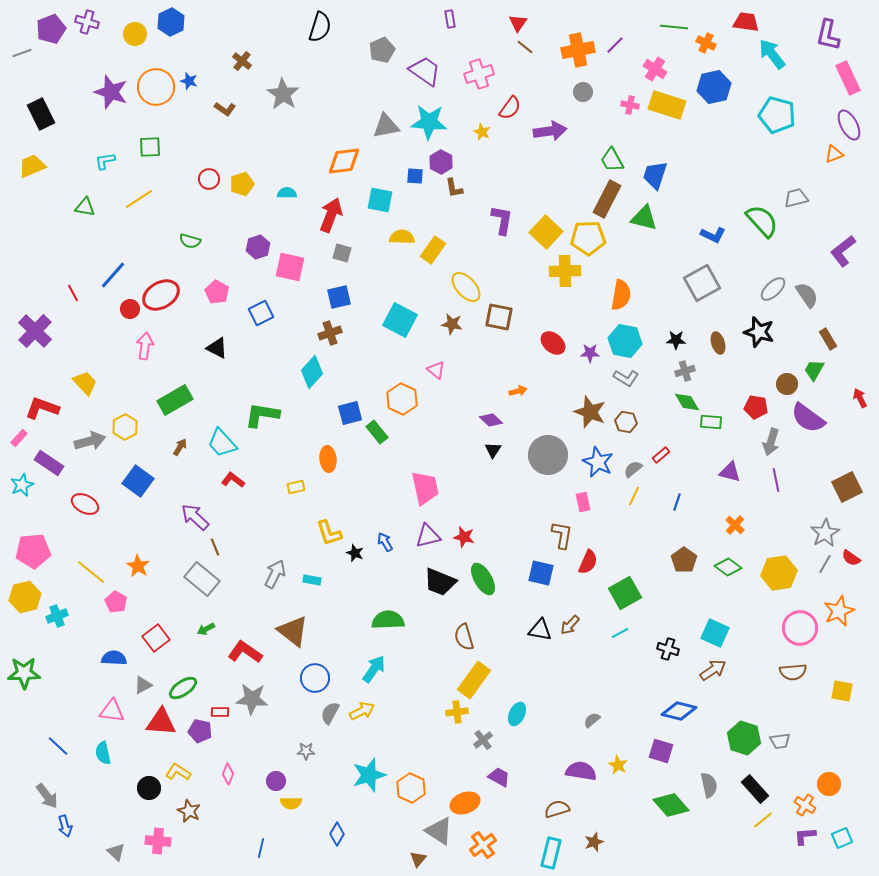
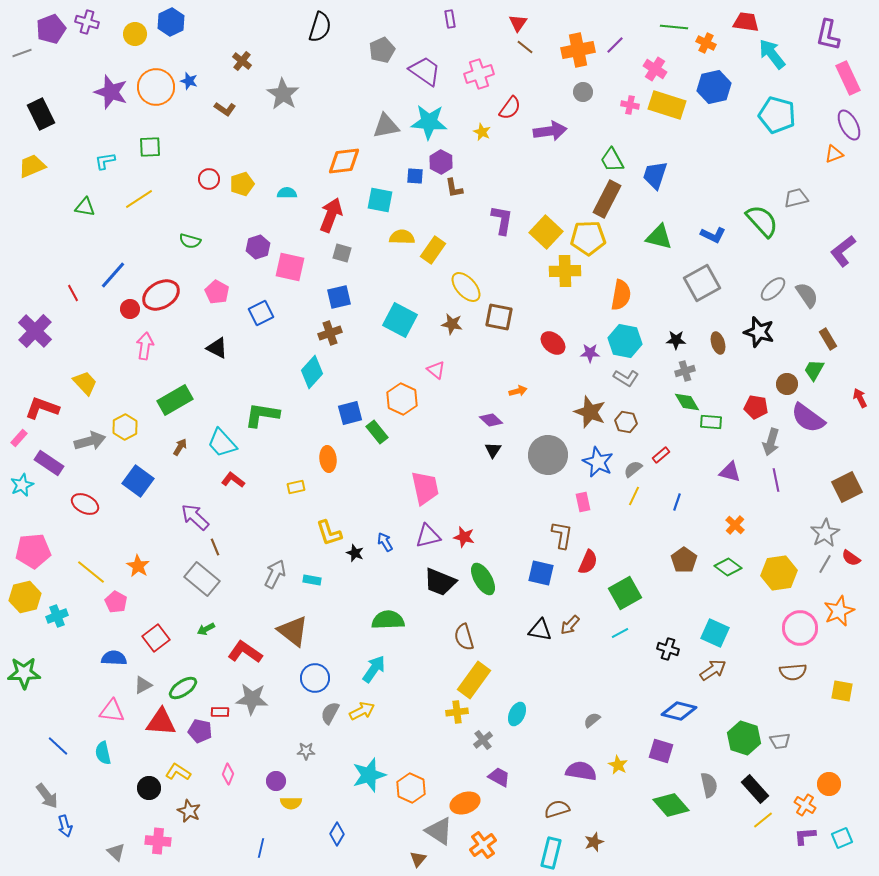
green triangle at (644, 218): moved 15 px right, 19 px down
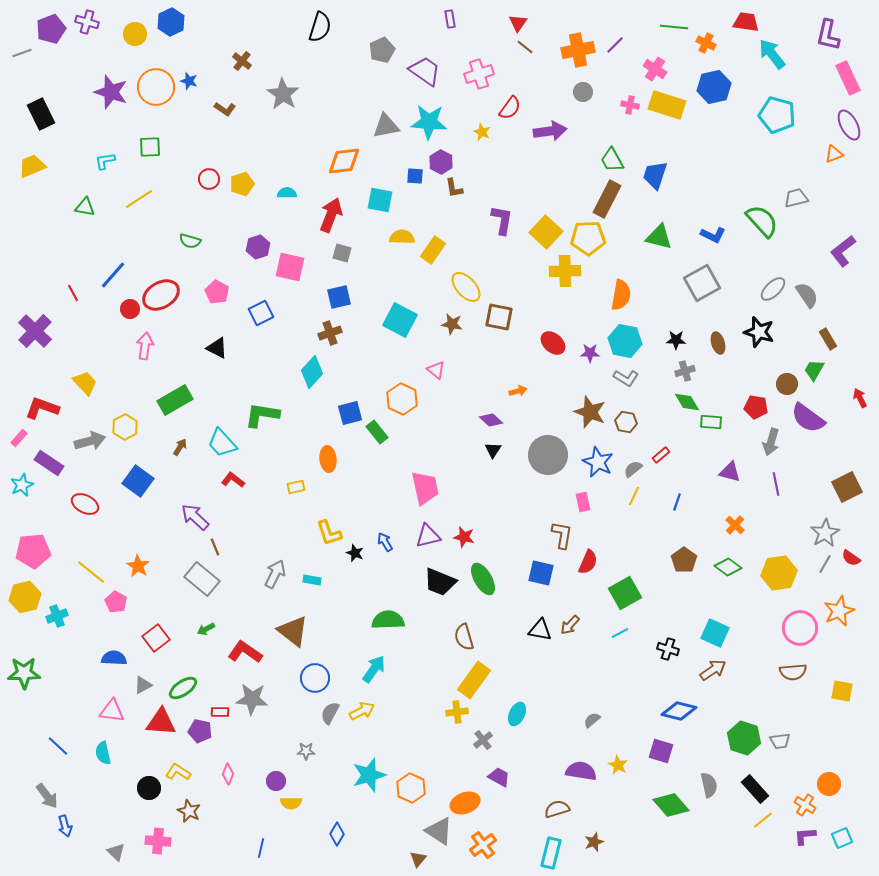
purple line at (776, 480): moved 4 px down
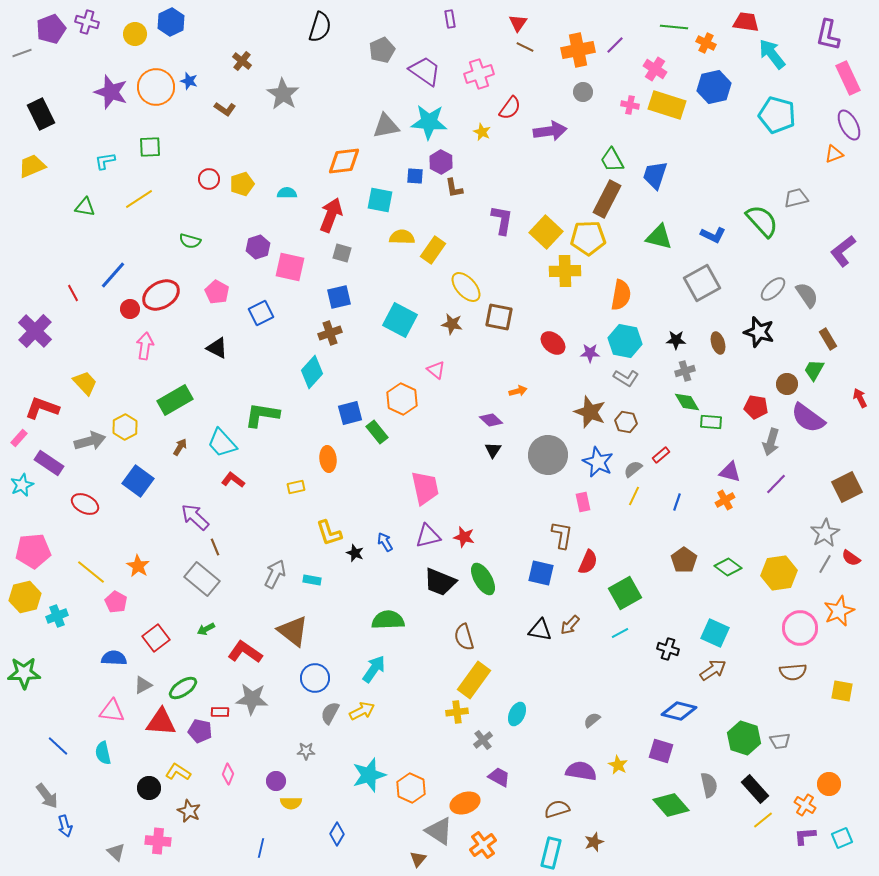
brown line at (525, 47): rotated 12 degrees counterclockwise
purple line at (776, 484): rotated 55 degrees clockwise
orange cross at (735, 525): moved 10 px left, 25 px up; rotated 18 degrees clockwise
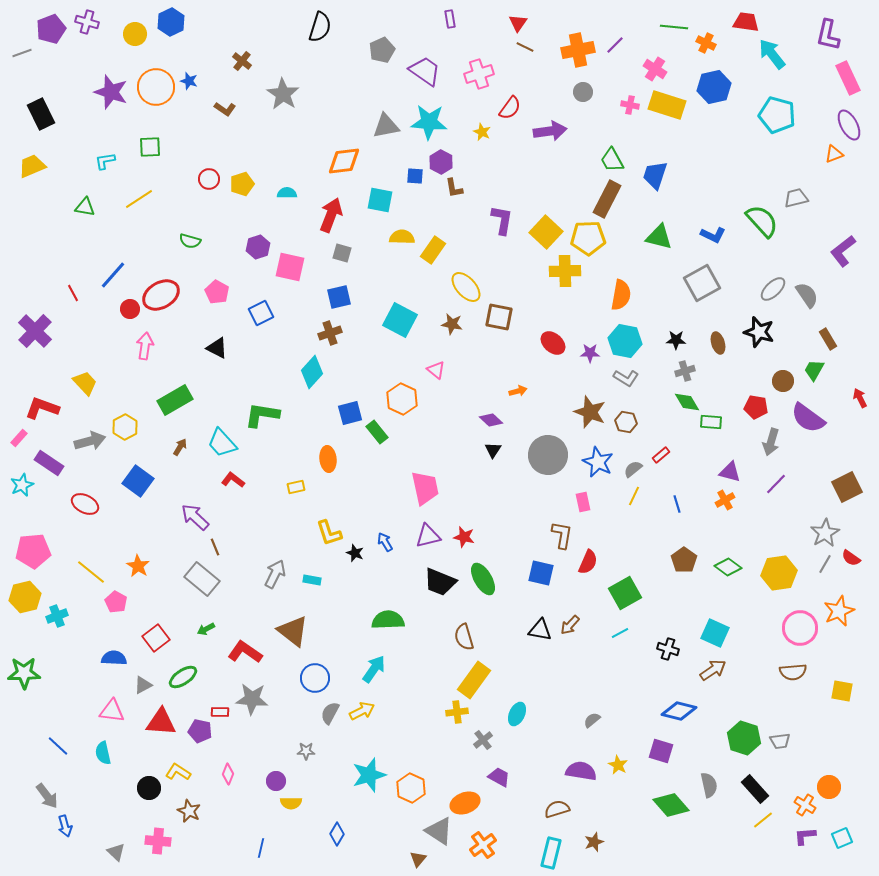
brown circle at (787, 384): moved 4 px left, 3 px up
blue line at (677, 502): moved 2 px down; rotated 36 degrees counterclockwise
green ellipse at (183, 688): moved 11 px up
orange circle at (829, 784): moved 3 px down
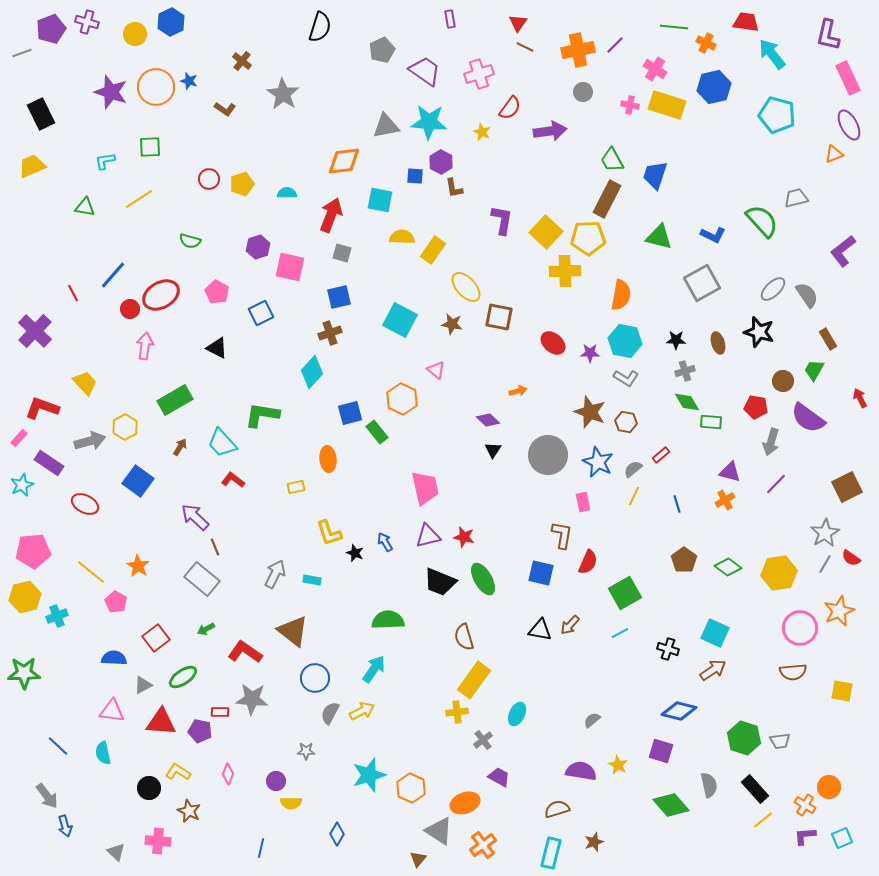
purple diamond at (491, 420): moved 3 px left
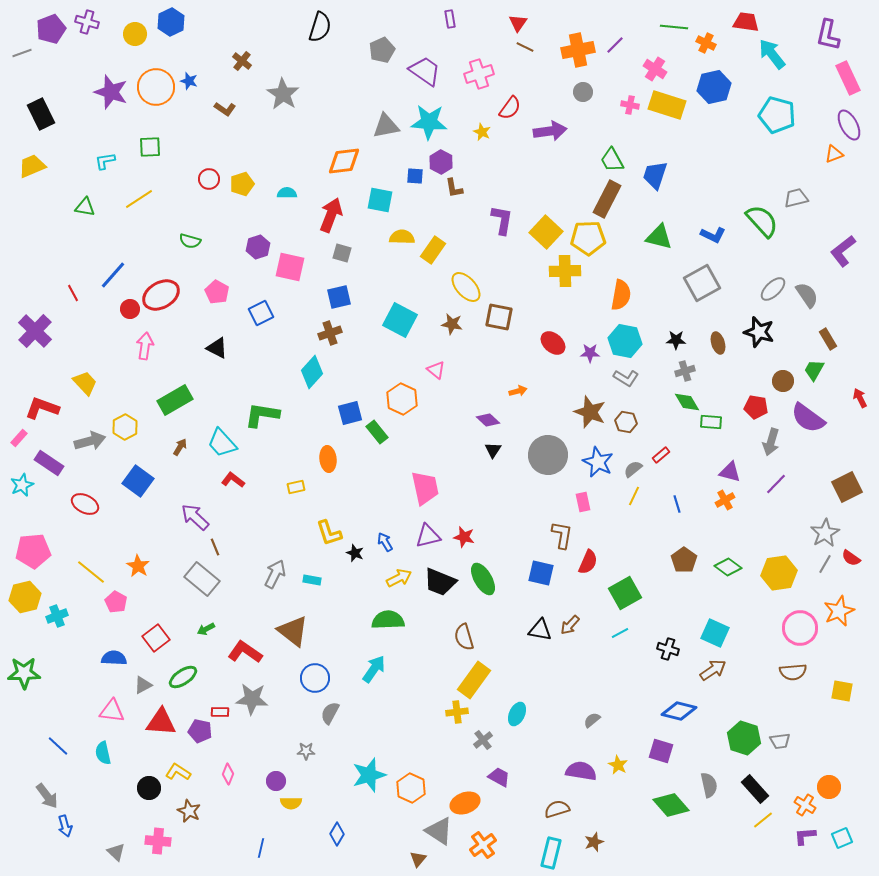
yellow arrow at (362, 711): moved 37 px right, 133 px up
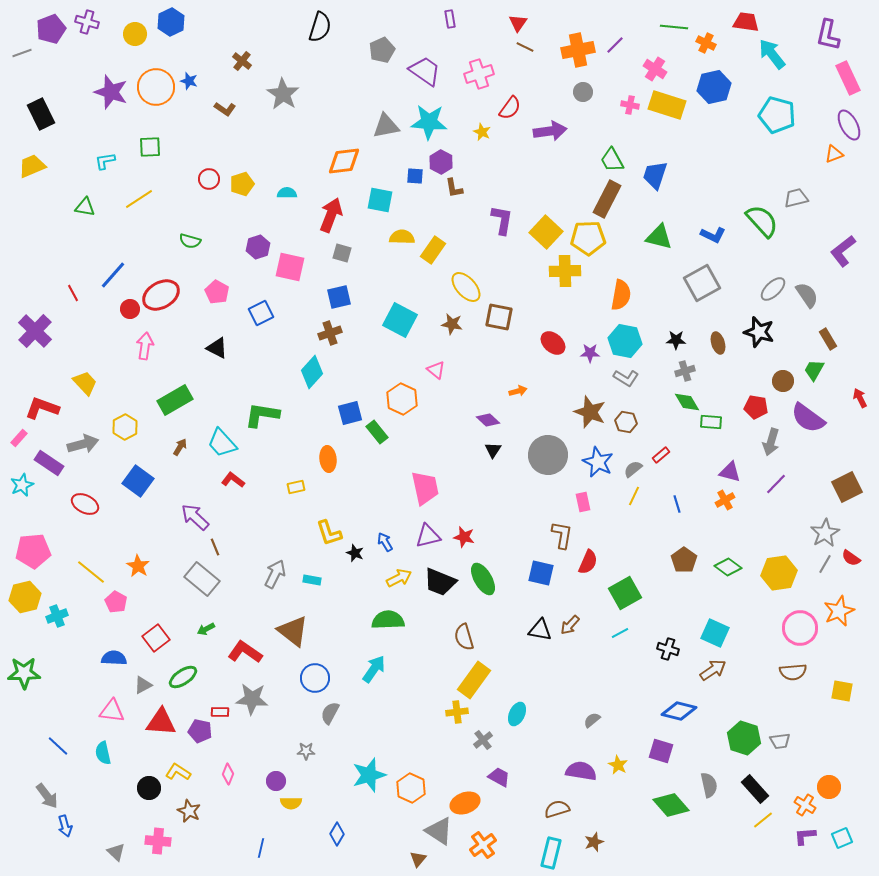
gray arrow at (90, 441): moved 7 px left, 3 px down
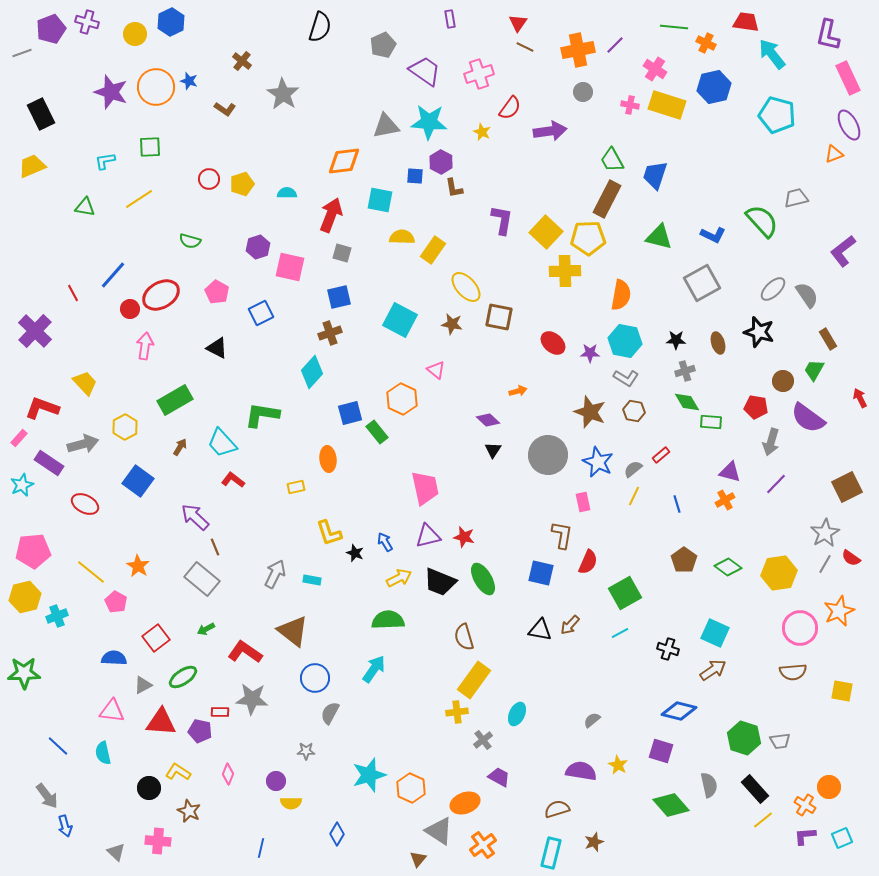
gray pentagon at (382, 50): moved 1 px right, 5 px up
brown hexagon at (626, 422): moved 8 px right, 11 px up
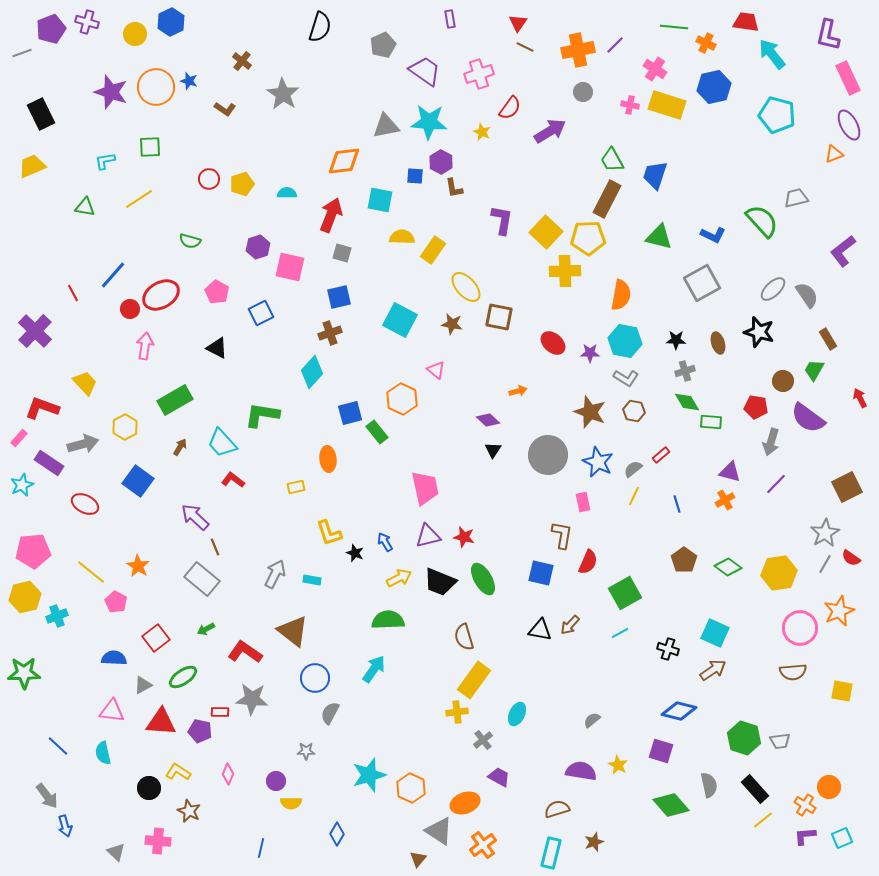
purple arrow at (550, 131): rotated 24 degrees counterclockwise
